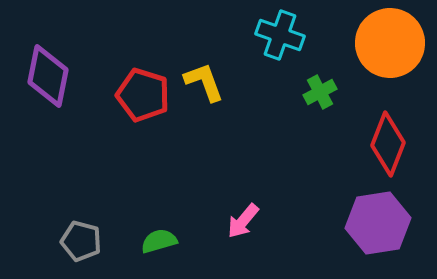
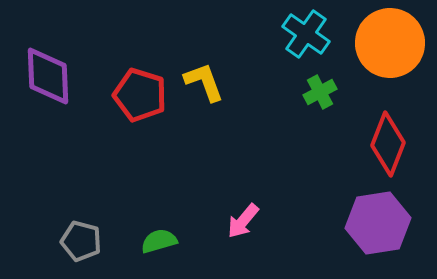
cyan cross: moved 26 px right, 1 px up; rotated 15 degrees clockwise
purple diamond: rotated 14 degrees counterclockwise
red pentagon: moved 3 px left
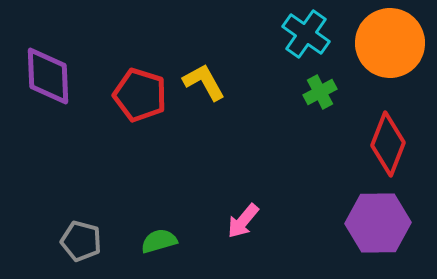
yellow L-shape: rotated 9 degrees counterclockwise
purple hexagon: rotated 8 degrees clockwise
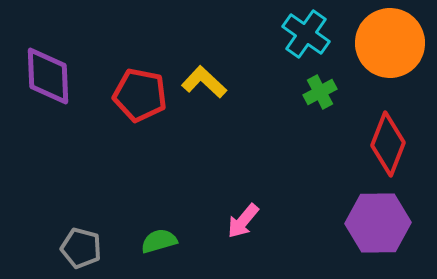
yellow L-shape: rotated 18 degrees counterclockwise
red pentagon: rotated 6 degrees counterclockwise
gray pentagon: moved 7 px down
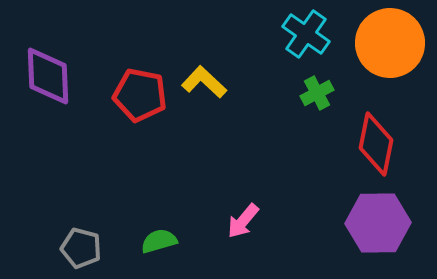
green cross: moved 3 px left, 1 px down
red diamond: moved 12 px left; rotated 10 degrees counterclockwise
